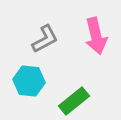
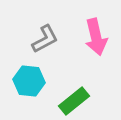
pink arrow: moved 1 px down
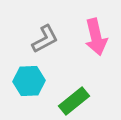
cyan hexagon: rotated 8 degrees counterclockwise
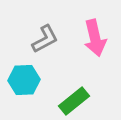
pink arrow: moved 1 px left, 1 px down
cyan hexagon: moved 5 px left, 1 px up
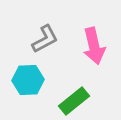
pink arrow: moved 1 px left, 8 px down
cyan hexagon: moved 4 px right
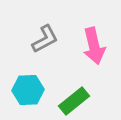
cyan hexagon: moved 10 px down
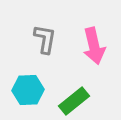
gray L-shape: rotated 52 degrees counterclockwise
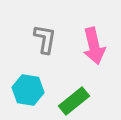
cyan hexagon: rotated 12 degrees clockwise
